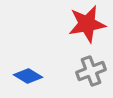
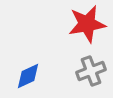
blue diamond: rotated 56 degrees counterclockwise
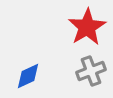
red star: moved 3 px down; rotated 21 degrees counterclockwise
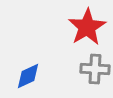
gray cross: moved 4 px right, 2 px up; rotated 24 degrees clockwise
